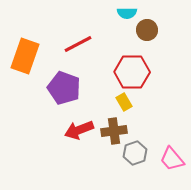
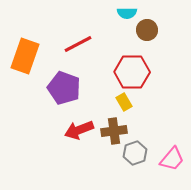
pink trapezoid: rotated 100 degrees counterclockwise
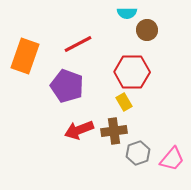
purple pentagon: moved 3 px right, 2 px up
gray hexagon: moved 3 px right
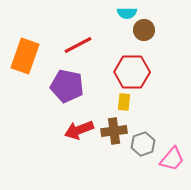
brown circle: moved 3 px left
red line: moved 1 px down
purple pentagon: rotated 8 degrees counterclockwise
yellow rectangle: rotated 36 degrees clockwise
gray hexagon: moved 5 px right, 9 px up
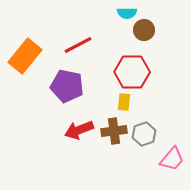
orange rectangle: rotated 20 degrees clockwise
gray hexagon: moved 1 px right, 10 px up
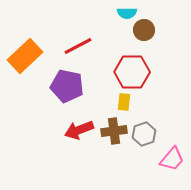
red line: moved 1 px down
orange rectangle: rotated 8 degrees clockwise
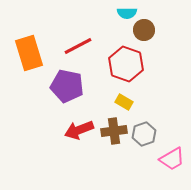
orange rectangle: moved 4 px right, 3 px up; rotated 64 degrees counterclockwise
red hexagon: moved 6 px left, 8 px up; rotated 20 degrees clockwise
yellow rectangle: rotated 66 degrees counterclockwise
pink trapezoid: rotated 20 degrees clockwise
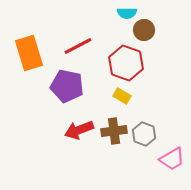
red hexagon: moved 1 px up
yellow rectangle: moved 2 px left, 6 px up
gray hexagon: rotated 20 degrees counterclockwise
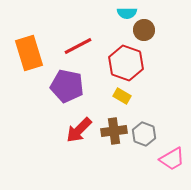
red arrow: rotated 24 degrees counterclockwise
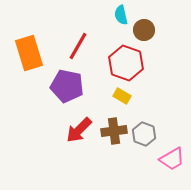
cyan semicircle: moved 6 px left, 2 px down; rotated 78 degrees clockwise
red line: rotated 32 degrees counterclockwise
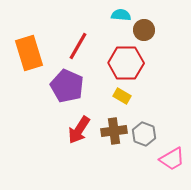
cyan semicircle: rotated 108 degrees clockwise
red hexagon: rotated 20 degrees counterclockwise
purple pentagon: rotated 12 degrees clockwise
red arrow: rotated 12 degrees counterclockwise
